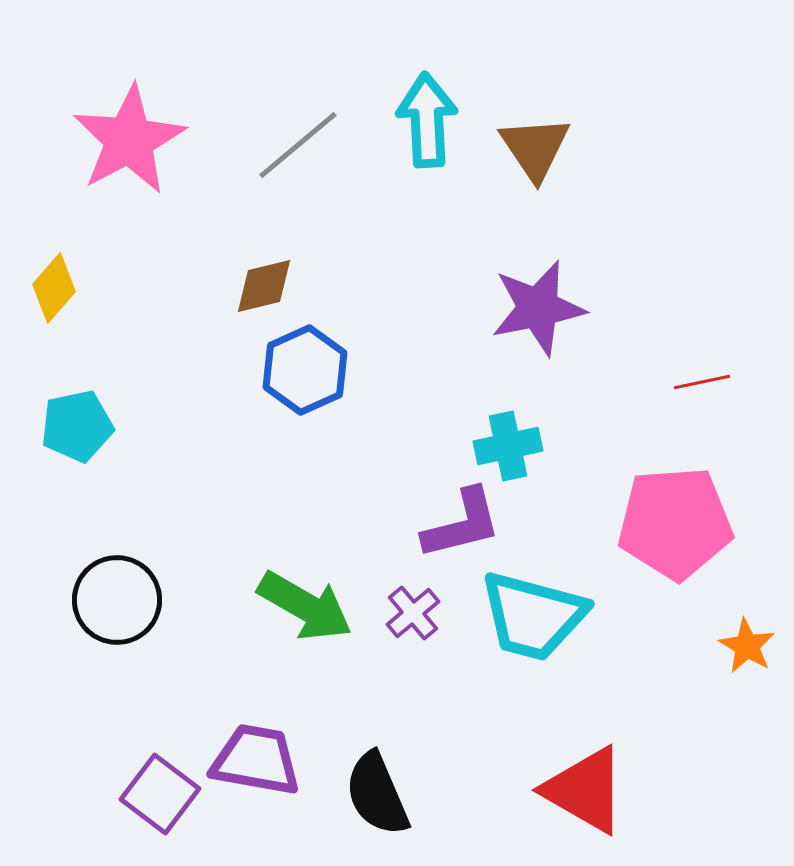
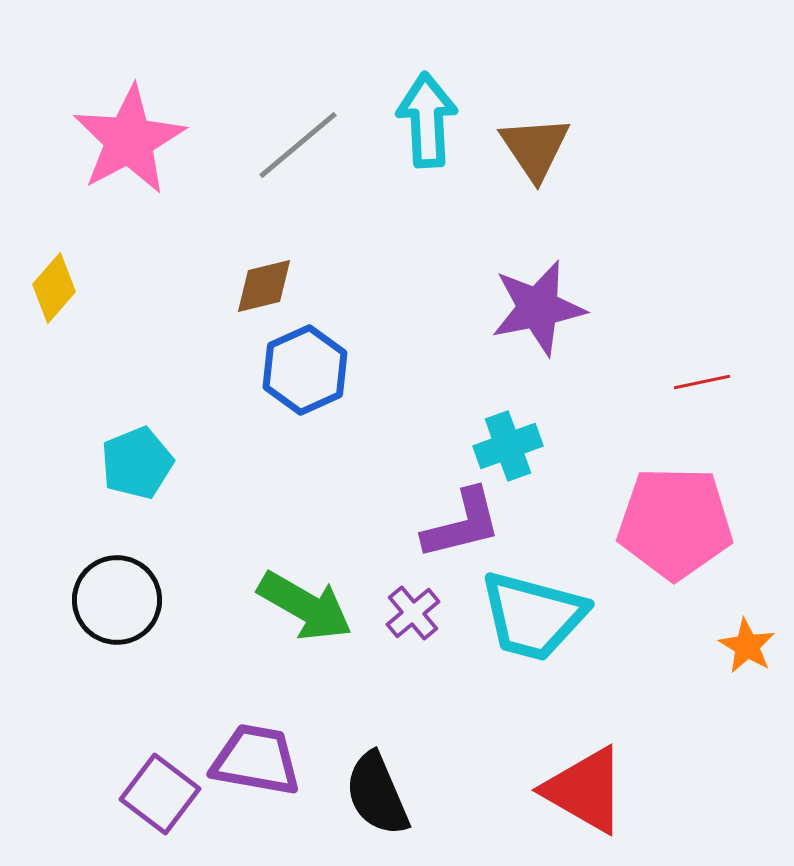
cyan pentagon: moved 60 px right, 37 px down; rotated 10 degrees counterclockwise
cyan cross: rotated 8 degrees counterclockwise
pink pentagon: rotated 5 degrees clockwise
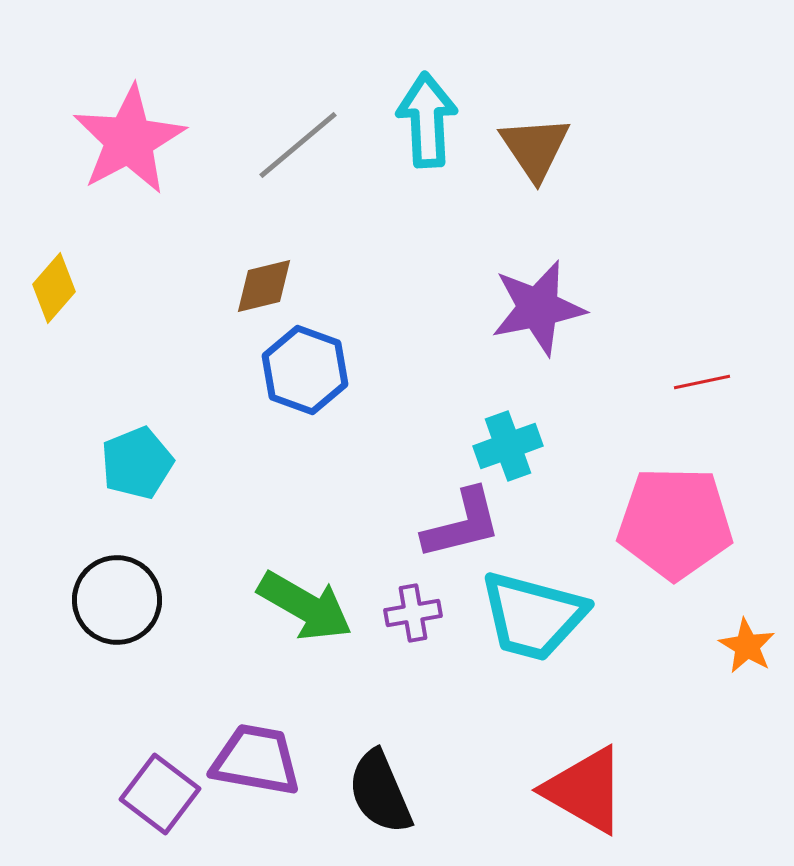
blue hexagon: rotated 16 degrees counterclockwise
purple cross: rotated 30 degrees clockwise
black semicircle: moved 3 px right, 2 px up
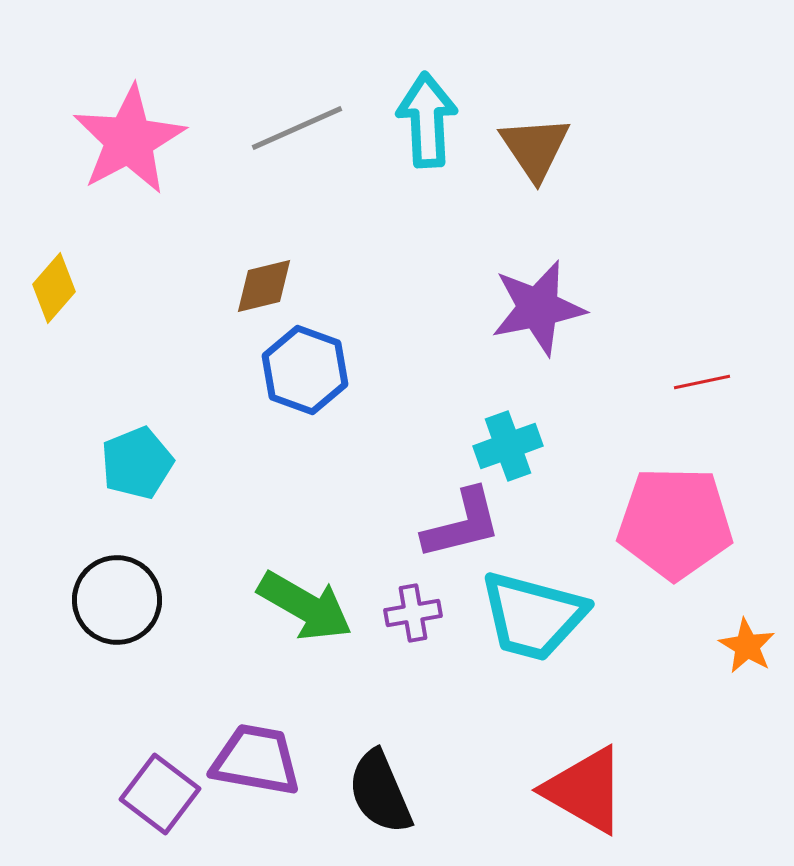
gray line: moved 1 px left, 17 px up; rotated 16 degrees clockwise
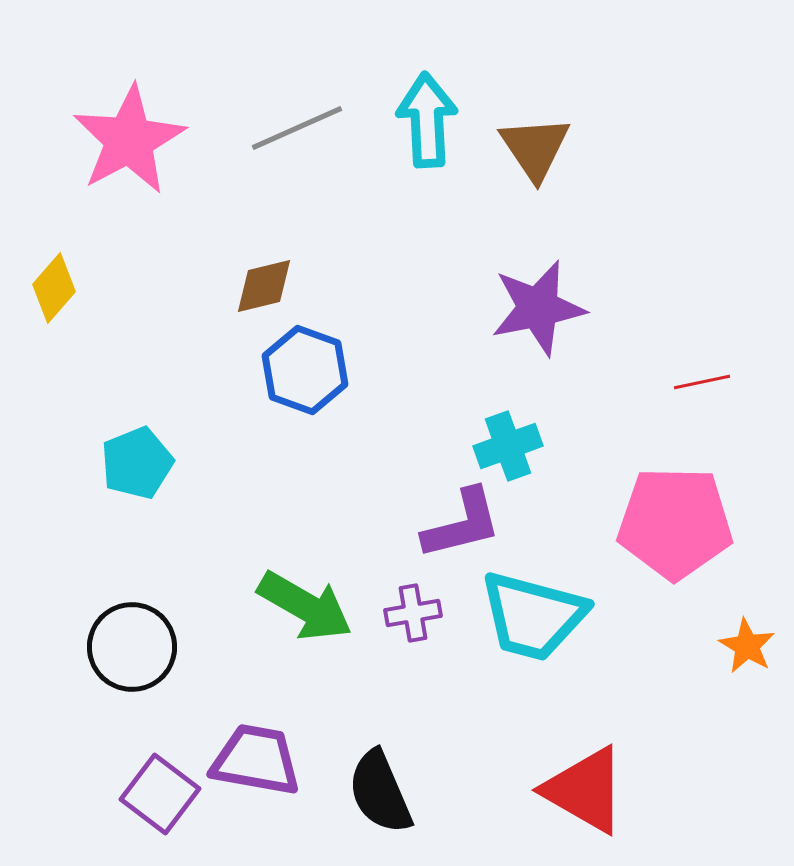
black circle: moved 15 px right, 47 px down
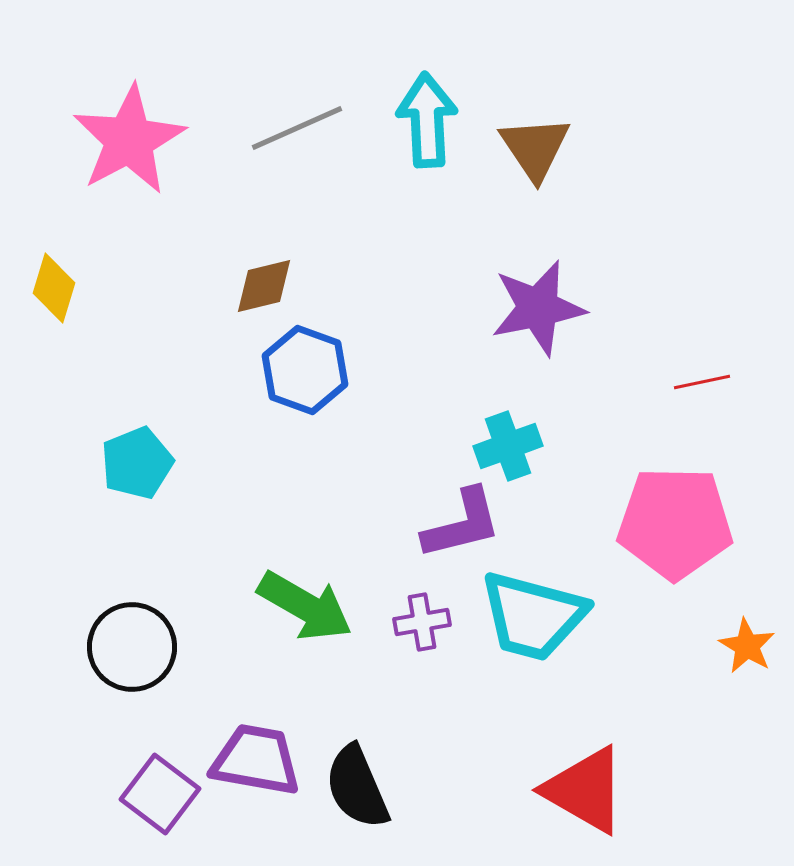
yellow diamond: rotated 24 degrees counterclockwise
purple cross: moved 9 px right, 9 px down
black semicircle: moved 23 px left, 5 px up
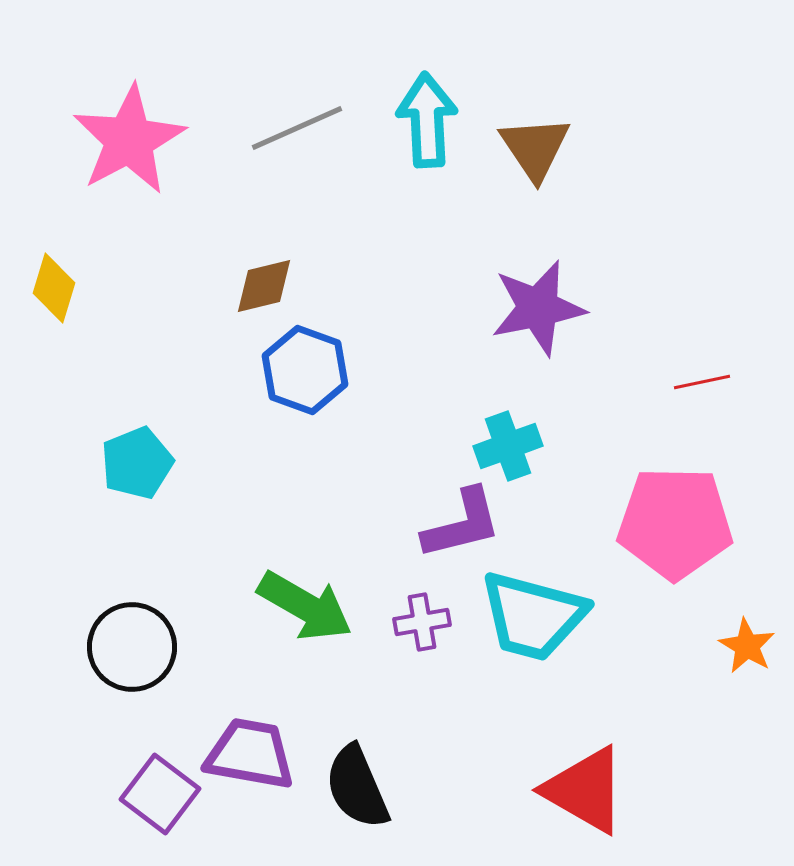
purple trapezoid: moved 6 px left, 6 px up
